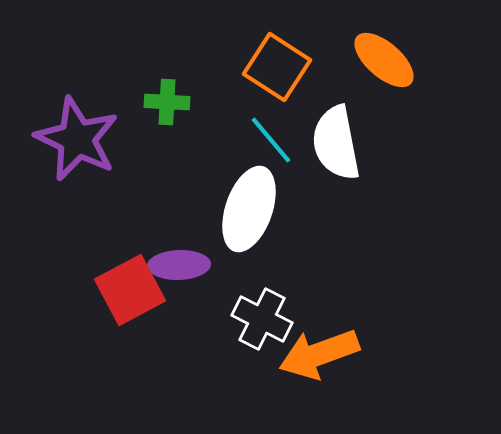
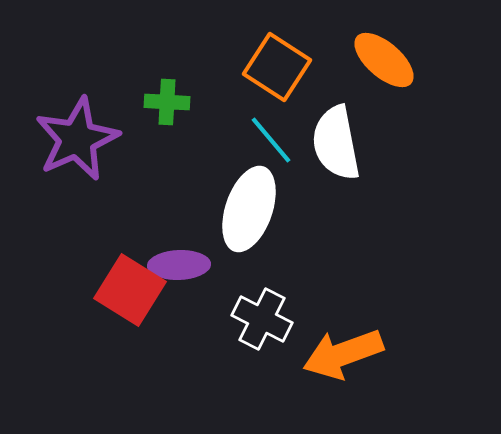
purple star: rotated 22 degrees clockwise
red square: rotated 30 degrees counterclockwise
orange arrow: moved 24 px right
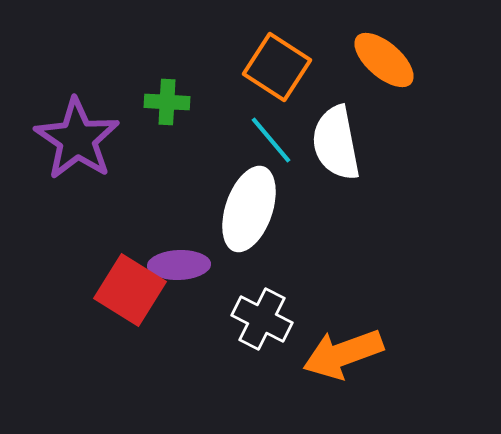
purple star: rotated 14 degrees counterclockwise
